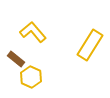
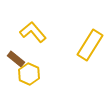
yellow hexagon: moved 2 px left, 3 px up
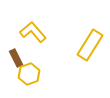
brown rectangle: moved 1 px up; rotated 24 degrees clockwise
yellow hexagon: rotated 15 degrees clockwise
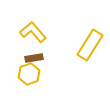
brown rectangle: moved 18 px right; rotated 72 degrees counterclockwise
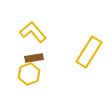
yellow rectangle: moved 1 px left, 7 px down
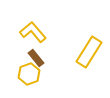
brown rectangle: moved 2 px right; rotated 60 degrees clockwise
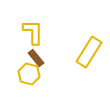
yellow L-shape: rotated 40 degrees clockwise
yellow hexagon: rotated 25 degrees counterclockwise
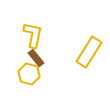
yellow L-shape: moved 3 px down; rotated 12 degrees clockwise
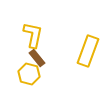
yellow rectangle: moved 1 px left, 1 px up; rotated 12 degrees counterclockwise
brown rectangle: moved 1 px right
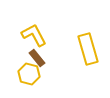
yellow L-shape: moved 1 px right; rotated 40 degrees counterclockwise
yellow rectangle: moved 2 px up; rotated 36 degrees counterclockwise
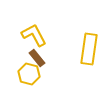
yellow rectangle: moved 1 px right; rotated 24 degrees clockwise
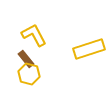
yellow rectangle: rotated 64 degrees clockwise
brown rectangle: moved 11 px left, 1 px down
